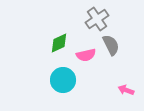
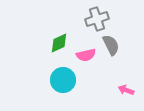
gray cross: rotated 15 degrees clockwise
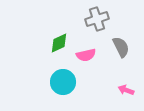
gray semicircle: moved 10 px right, 2 px down
cyan circle: moved 2 px down
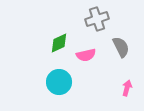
cyan circle: moved 4 px left
pink arrow: moved 1 px right, 2 px up; rotated 84 degrees clockwise
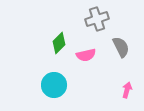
green diamond: rotated 20 degrees counterclockwise
cyan circle: moved 5 px left, 3 px down
pink arrow: moved 2 px down
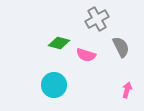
gray cross: rotated 10 degrees counterclockwise
green diamond: rotated 60 degrees clockwise
pink semicircle: rotated 30 degrees clockwise
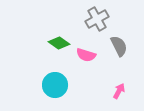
green diamond: rotated 20 degrees clockwise
gray semicircle: moved 2 px left, 1 px up
cyan circle: moved 1 px right
pink arrow: moved 8 px left, 1 px down; rotated 14 degrees clockwise
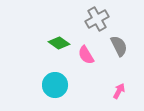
pink semicircle: rotated 42 degrees clockwise
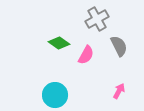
pink semicircle: rotated 120 degrees counterclockwise
cyan circle: moved 10 px down
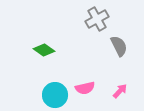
green diamond: moved 15 px left, 7 px down
pink semicircle: moved 1 px left, 33 px down; rotated 48 degrees clockwise
pink arrow: moved 1 px right; rotated 14 degrees clockwise
